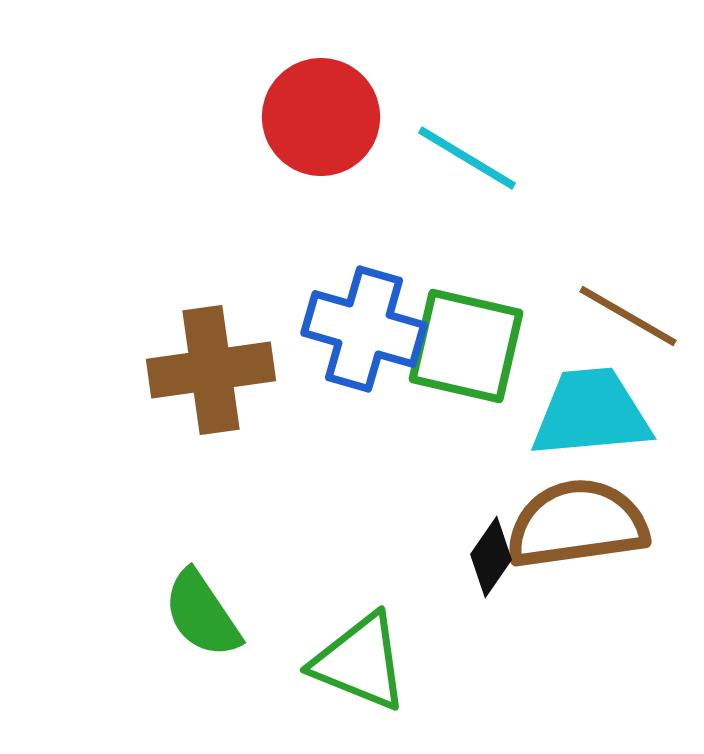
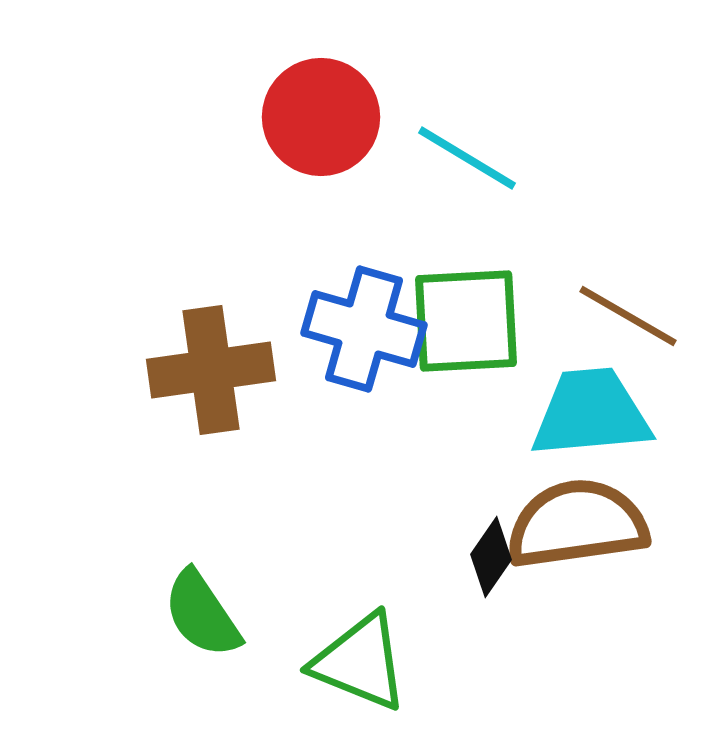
green square: moved 25 px up; rotated 16 degrees counterclockwise
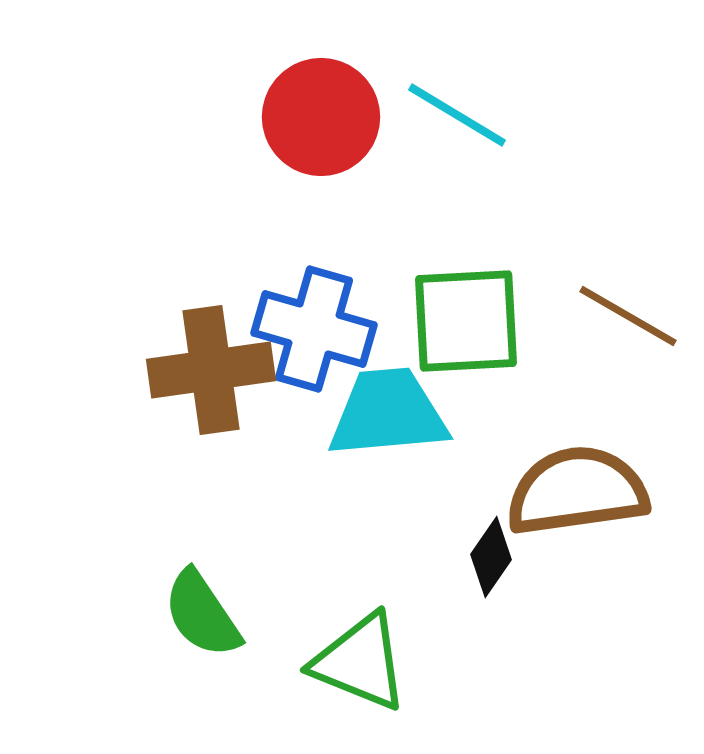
cyan line: moved 10 px left, 43 px up
blue cross: moved 50 px left
cyan trapezoid: moved 203 px left
brown semicircle: moved 33 px up
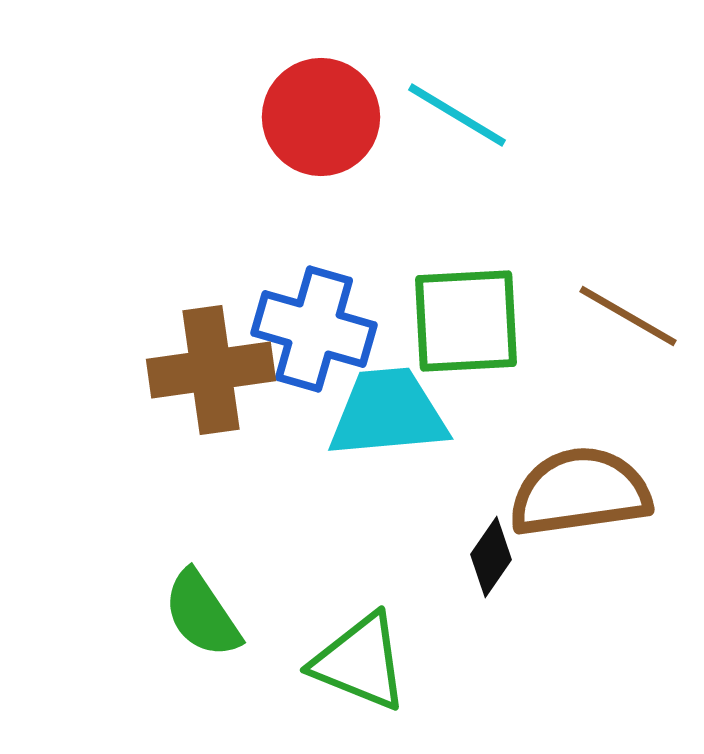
brown semicircle: moved 3 px right, 1 px down
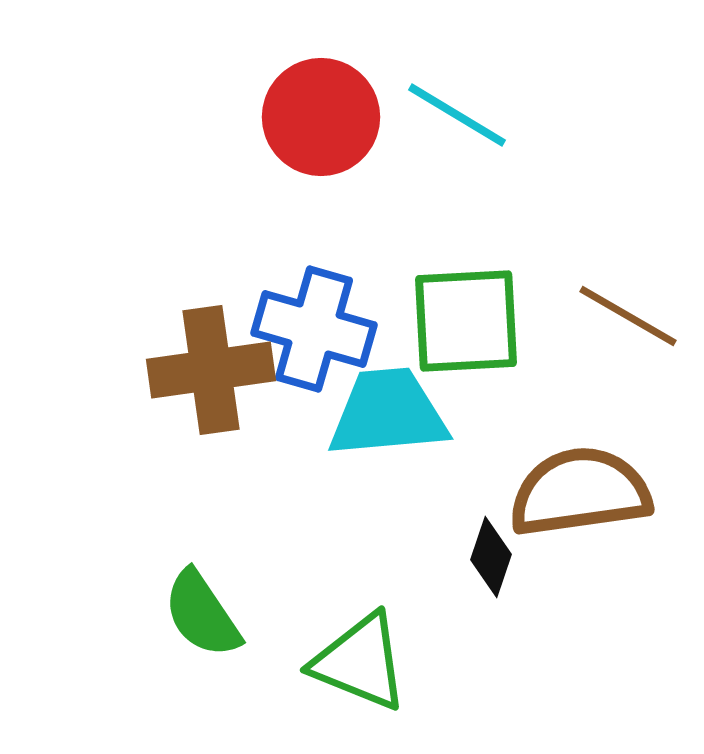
black diamond: rotated 16 degrees counterclockwise
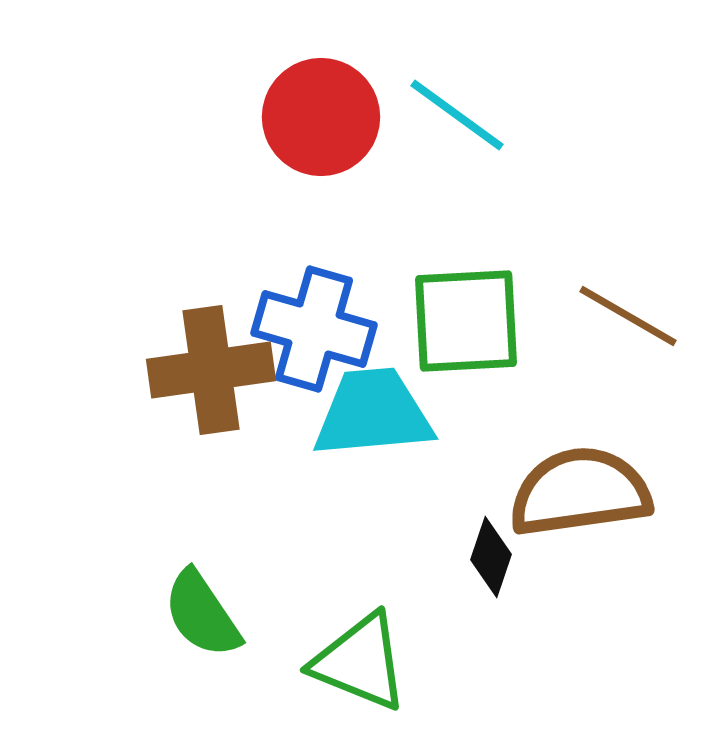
cyan line: rotated 5 degrees clockwise
cyan trapezoid: moved 15 px left
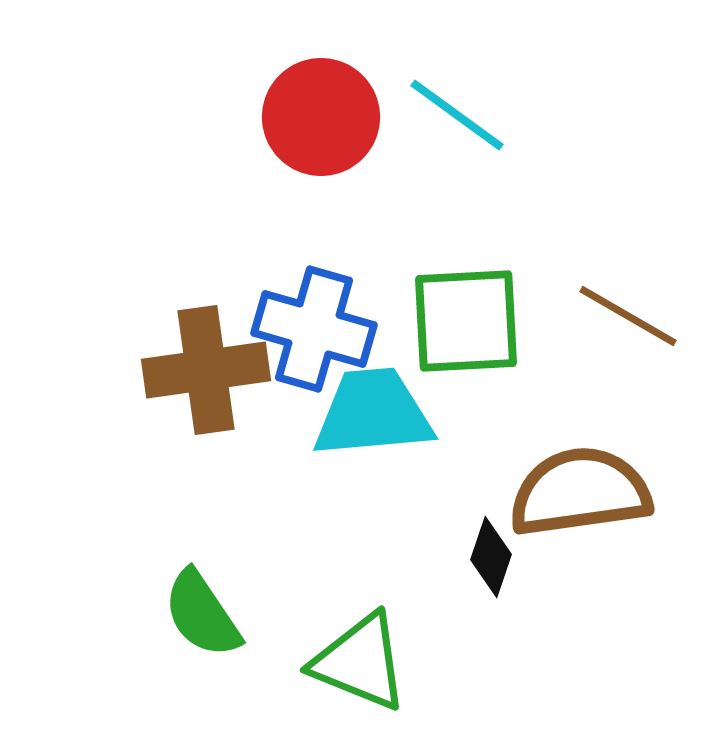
brown cross: moved 5 px left
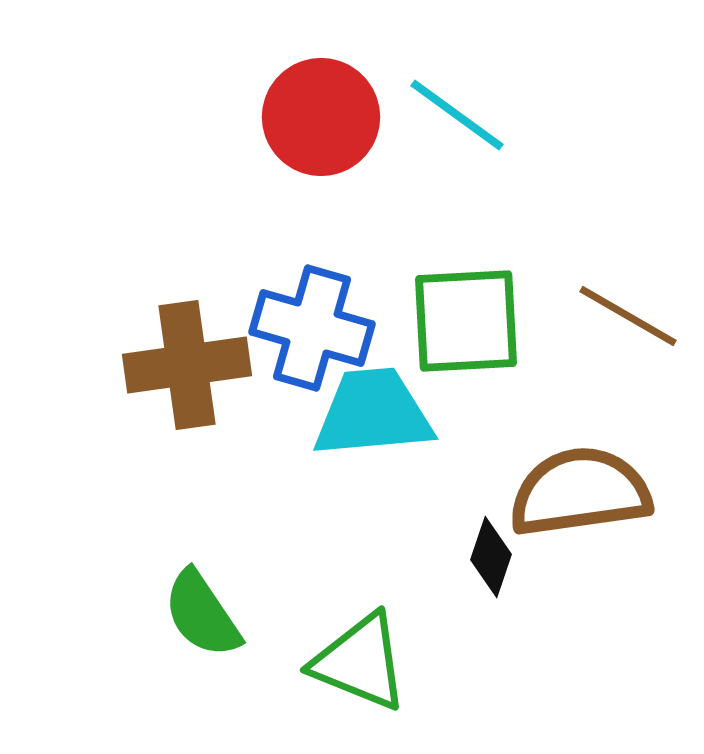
blue cross: moved 2 px left, 1 px up
brown cross: moved 19 px left, 5 px up
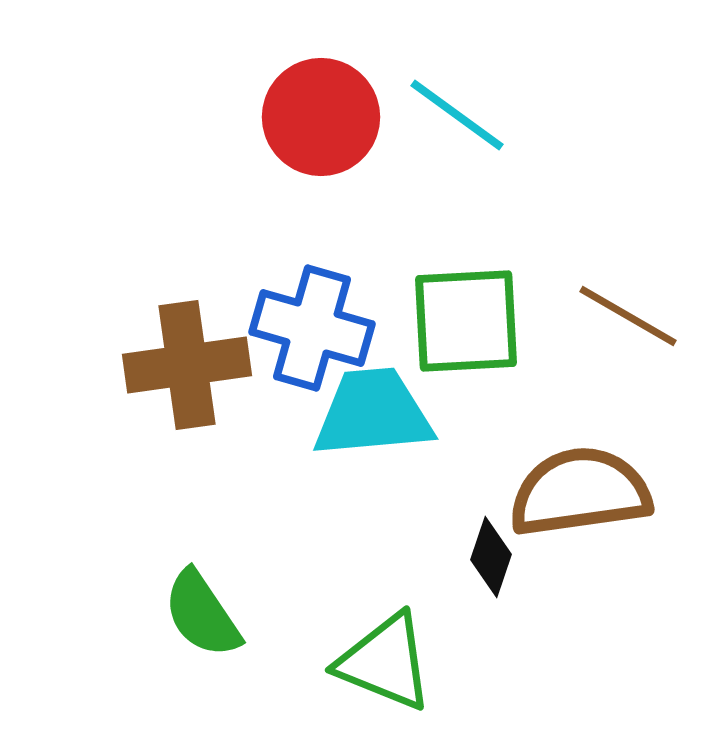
green triangle: moved 25 px right
